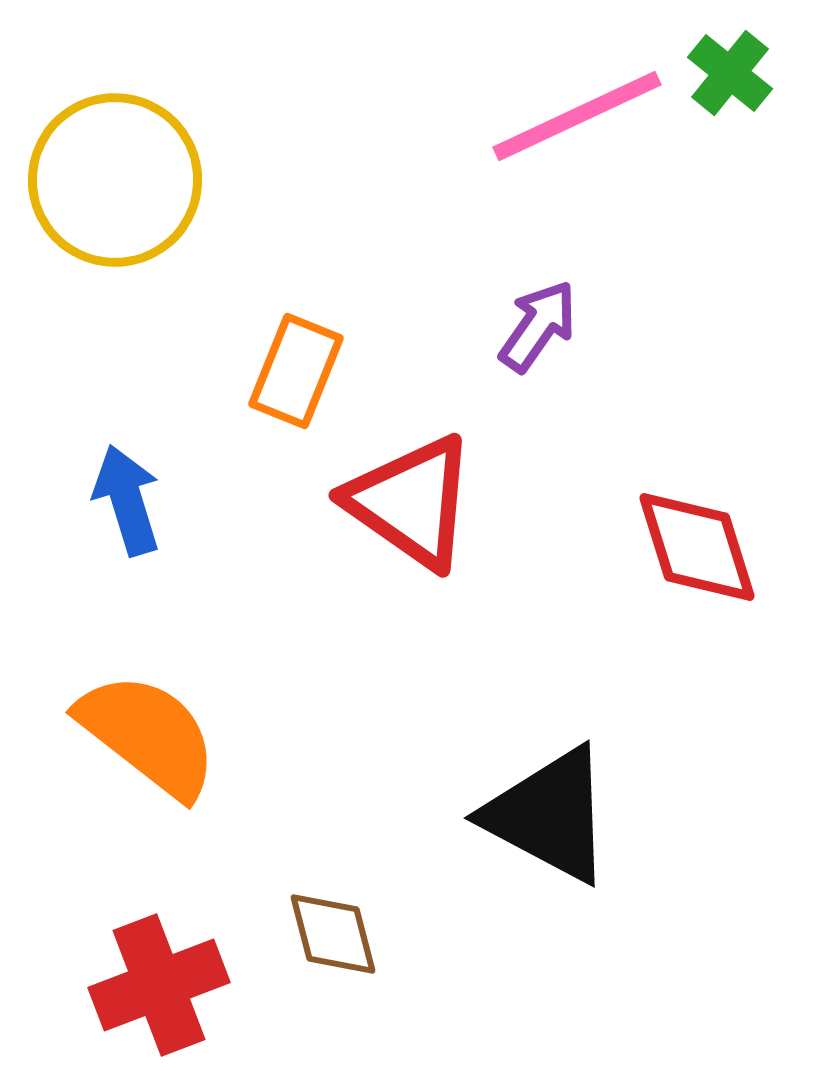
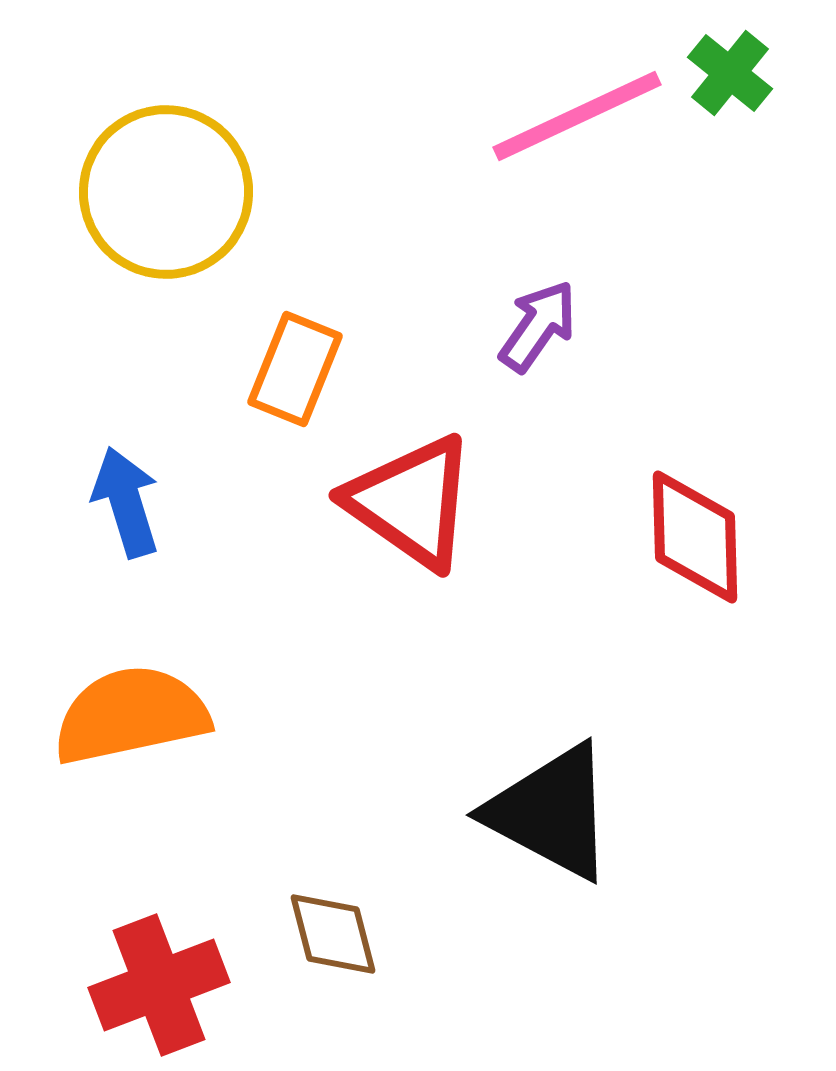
yellow circle: moved 51 px right, 12 px down
orange rectangle: moved 1 px left, 2 px up
blue arrow: moved 1 px left, 2 px down
red diamond: moved 2 px left, 10 px up; rotated 16 degrees clockwise
orange semicircle: moved 17 px left, 20 px up; rotated 50 degrees counterclockwise
black triangle: moved 2 px right, 3 px up
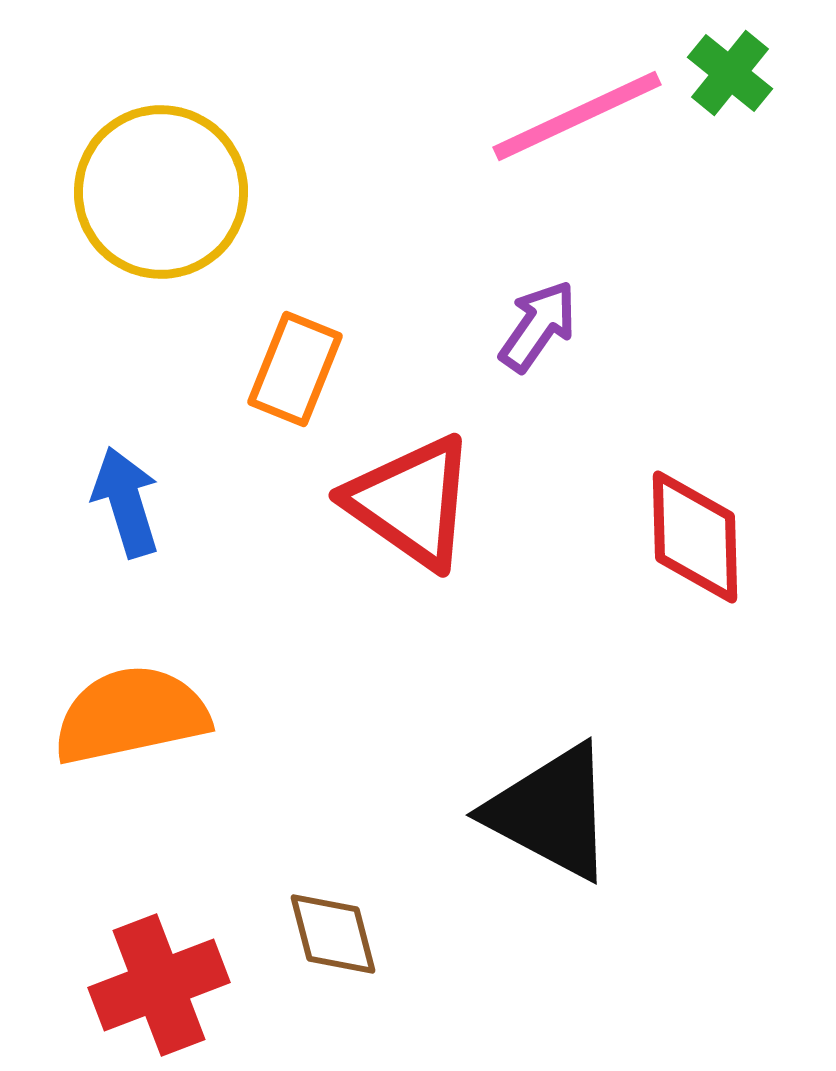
yellow circle: moved 5 px left
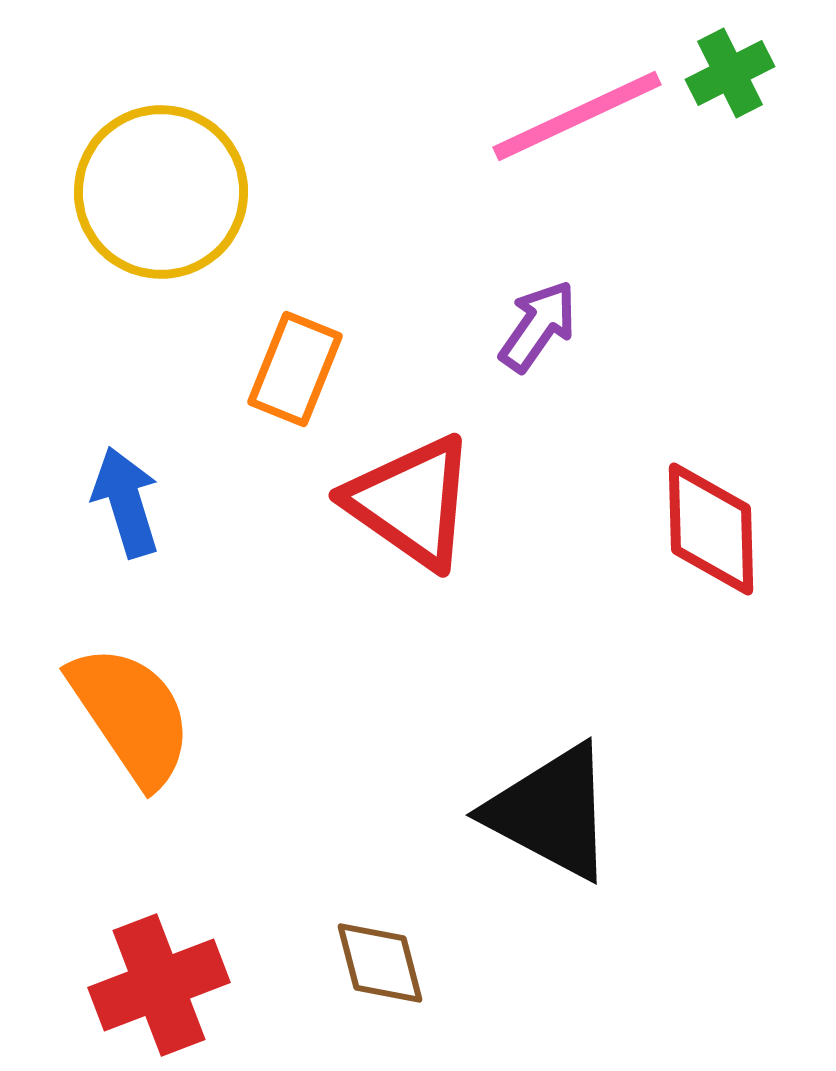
green cross: rotated 24 degrees clockwise
red diamond: moved 16 px right, 8 px up
orange semicircle: rotated 68 degrees clockwise
brown diamond: moved 47 px right, 29 px down
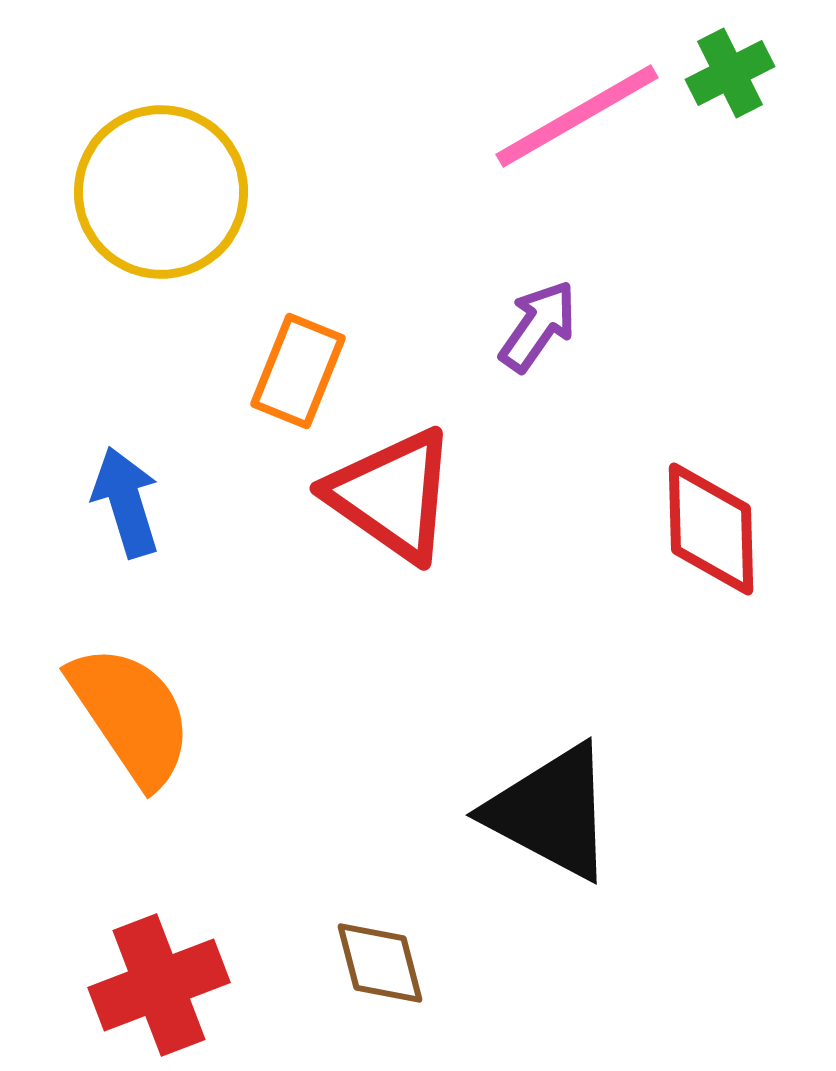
pink line: rotated 5 degrees counterclockwise
orange rectangle: moved 3 px right, 2 px down
red triangle: moved 19 px left, 7 px up
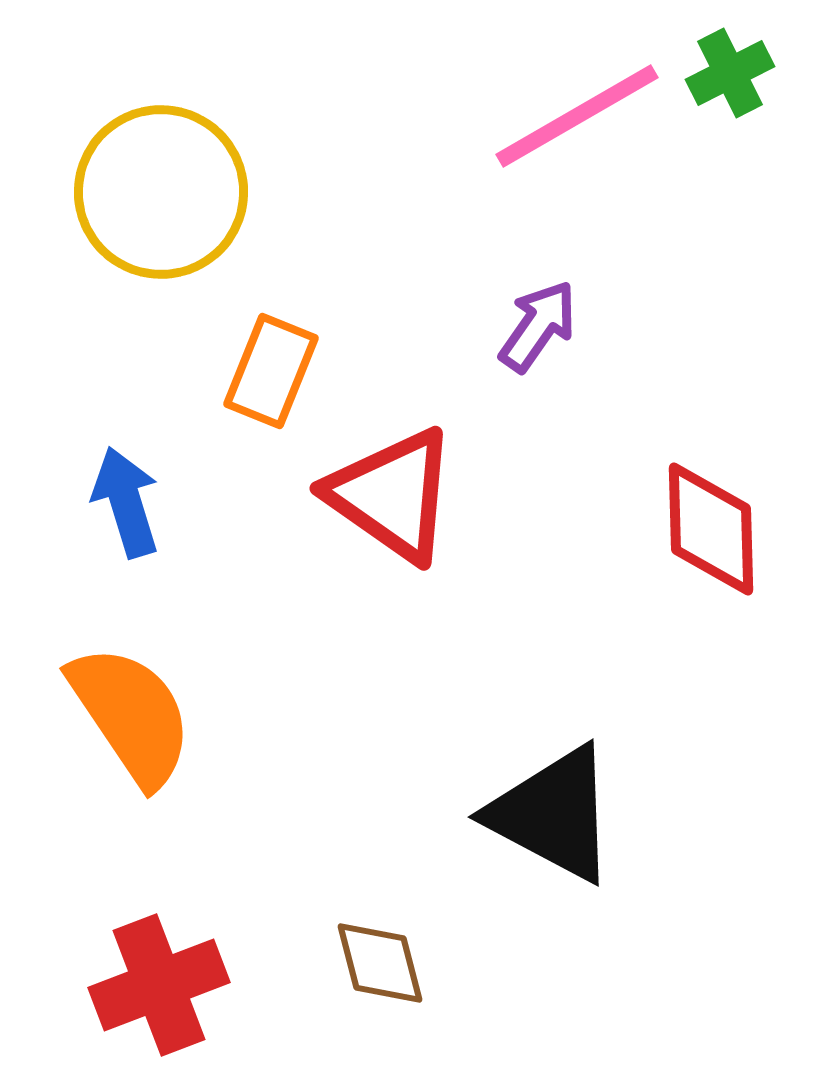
orange rectangle: moved 27 px left
black triangle: moved 2 px right, 2 px down
